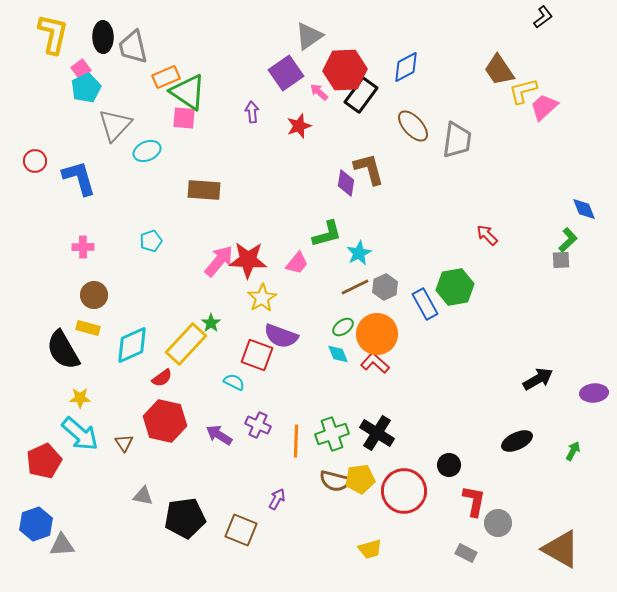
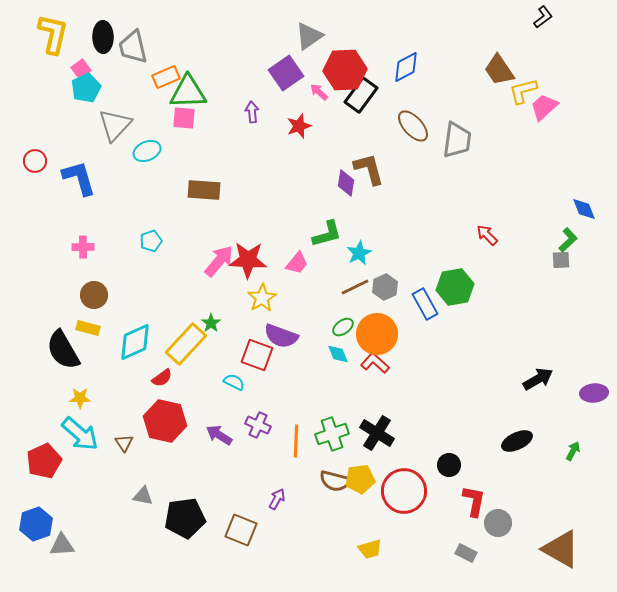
green triangle at (188, 92): rotated 36 degrees counterclockwise
cyan diamond at (132, 345): moved 3 px right, 3 px up
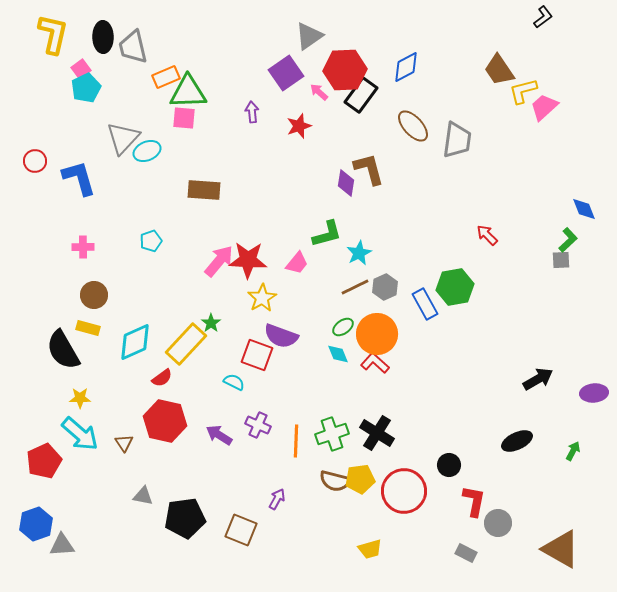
gray triangle at (115, 125): moved 8 px right, 13 px down
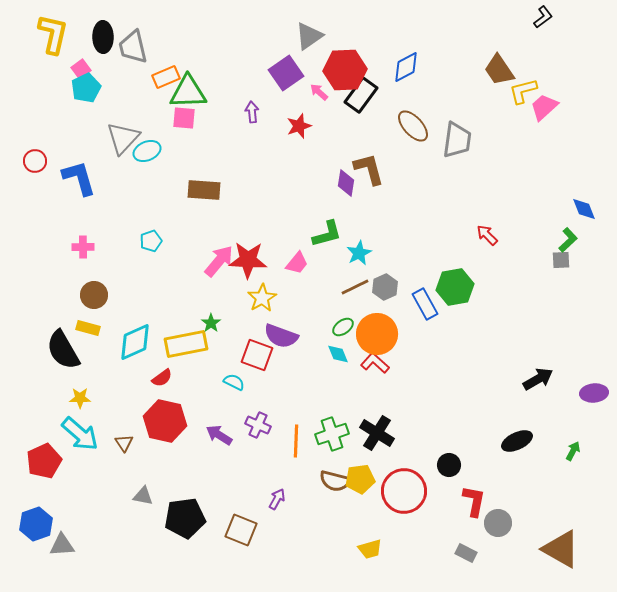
yellow rectangle at (186, 344): rotated 36 degrees clockwise
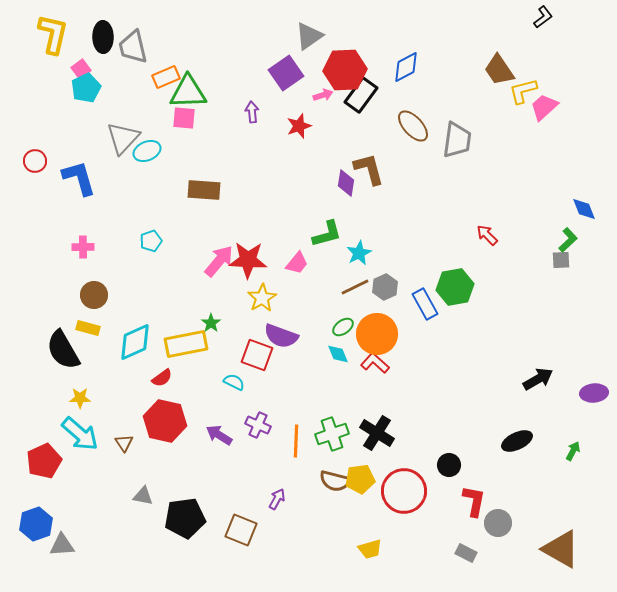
pink arrow at (319, 92): moved 4 px right, 3 px down; rotated 120 degrees clockwise
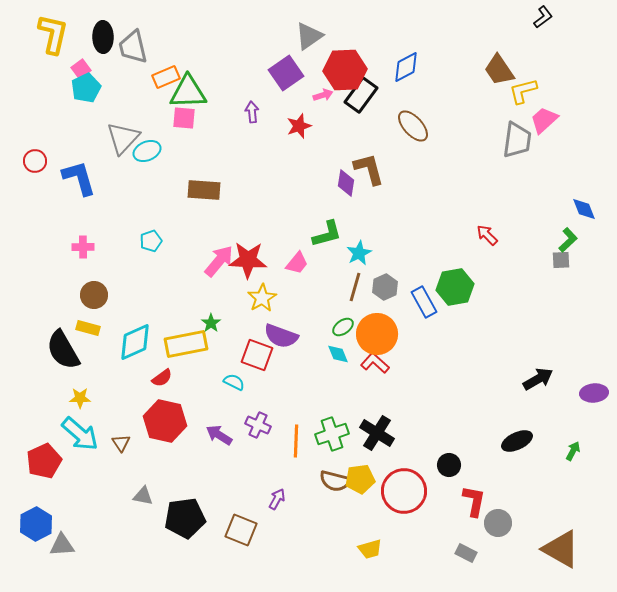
pink trapezoid at (544, 107): moved 13 px down
gray trapezoid at (457, 140): moved 60 px right
brown line at (355, 287): rotated 48 degrees counterclockwise
blue rectangle at (425, 304): moved 1 px left, 2 px up
brown triangle at (124, 443): moved 3 px left
blue hexagon at (36, 524): rotated 8 degrees counterclockwise
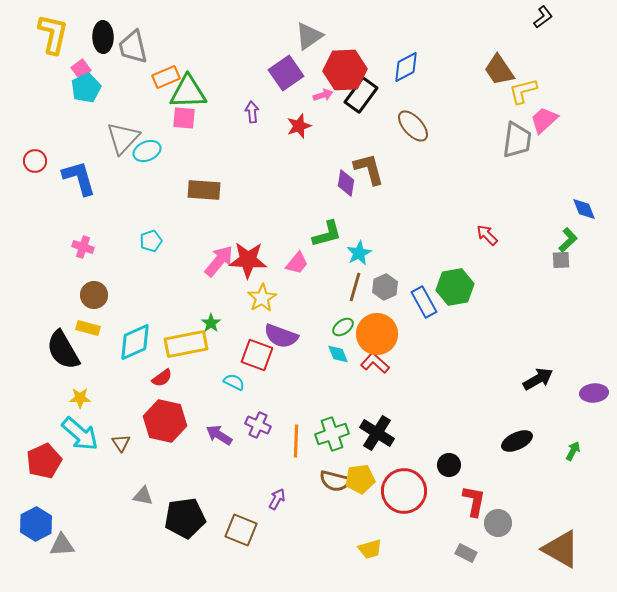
pink cross at (83, 247): rotated 20 degrees clockwise
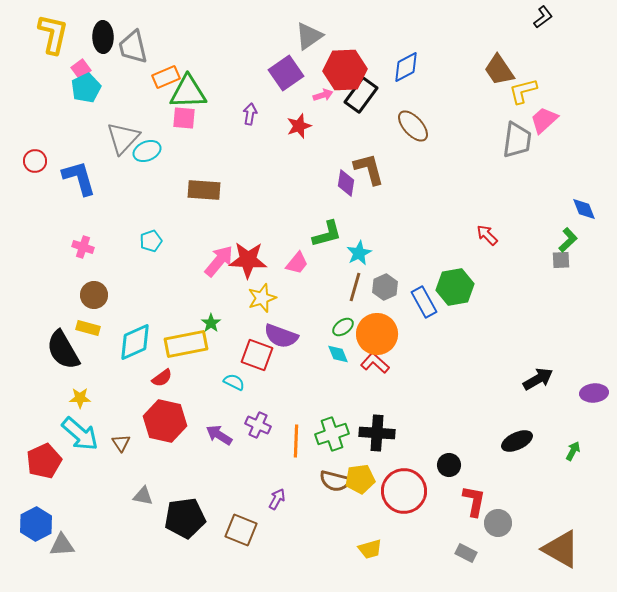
purple arrow at (252, 112): moved 2 px left, 2 px down; rotated 15 degrees clockwise
yellow star at (262, 298): rotated 12 degrees clockwise
black cross at (377, 433): rotated 28 degrees counterclockwise
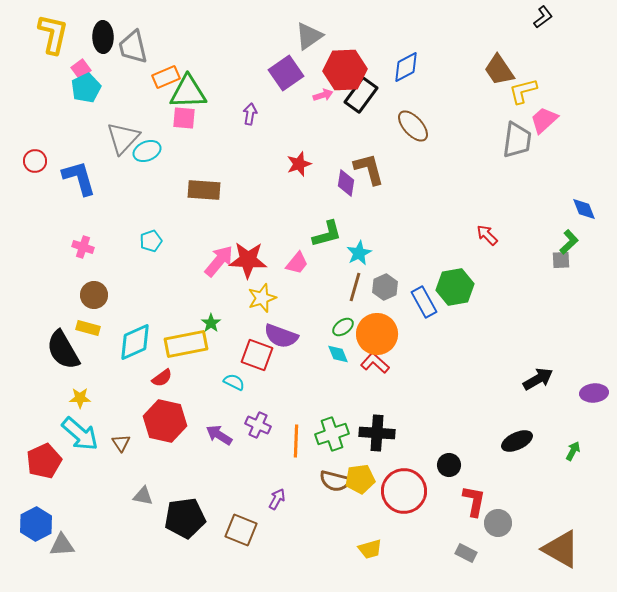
red star at (299, 126): moved 38 px down
green L-shape at (568, 240): moved 1 px right, 2 px down
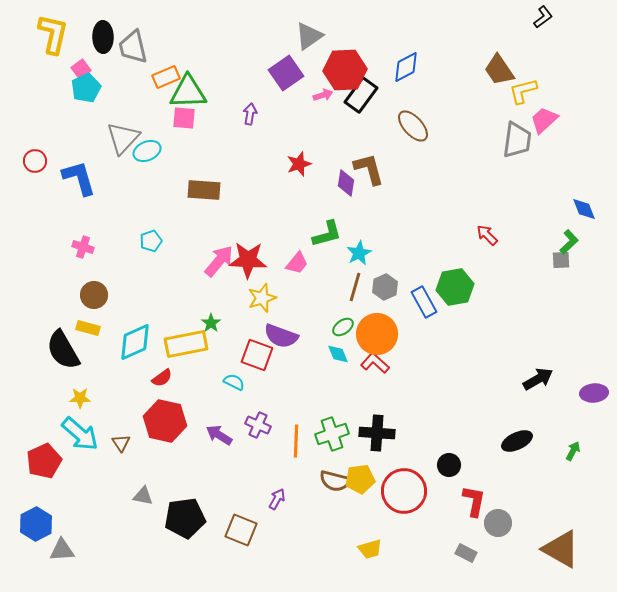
gray triangle at (62, 545): moved 5 px down
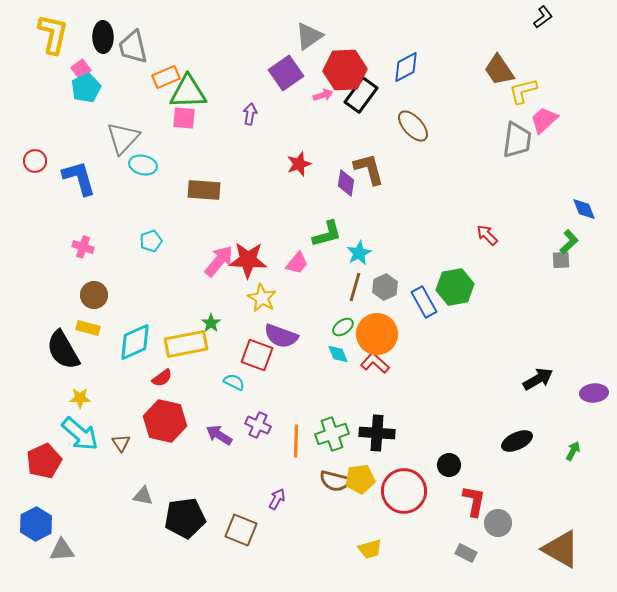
cyan ellipse at (147, 151): moved 4 px left, 14 px down; rotated 36 degrees clockwise
yellow star at (262, 298): rotated 24 degrees counterclockwise
